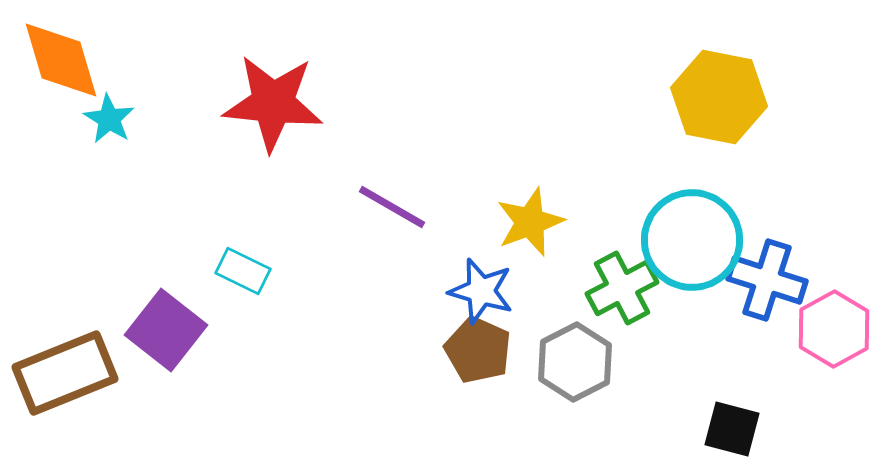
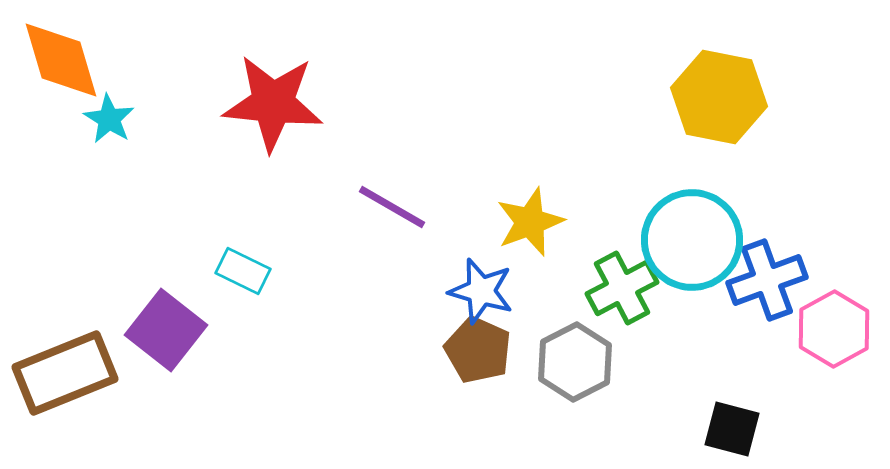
blue cross: rotated 38 degrees counterclockwise
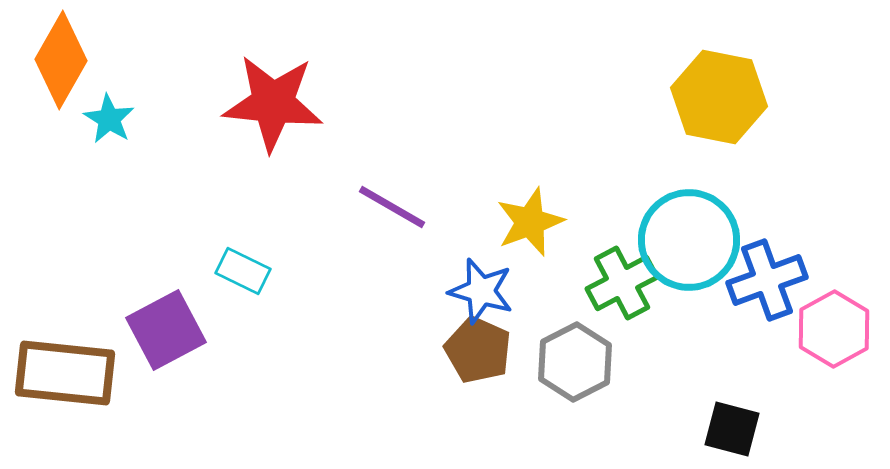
orange diamond: rotated 46 degrees clockwise
cyan circle: moved 3 px left
green cross: moved 5 px up
purple square: rotated 24 degrees clockwise
brown rectangle: rotated 28 degrees clockwise
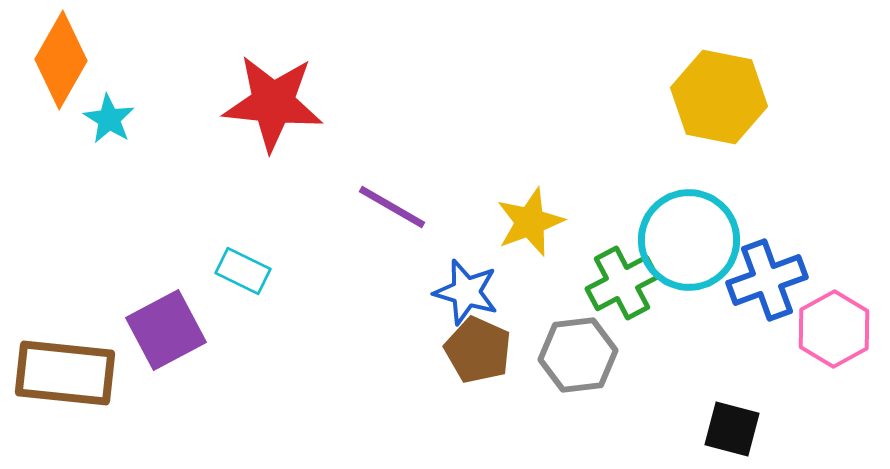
blue star: moved 15 px left, 1 px down
gray hexagon: moved 3 px right, 7 px up; rotated 20 degrees clockwise
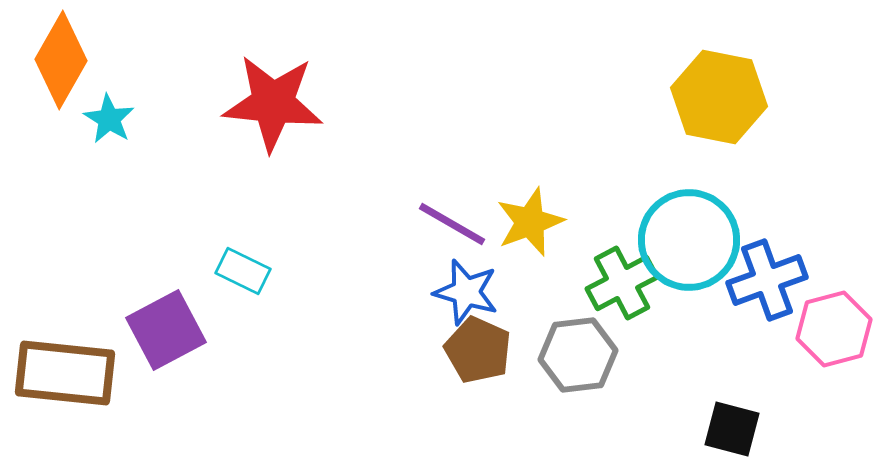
purple line: moved 60 px right, 17 px down
pink hexagon: rotated 14 degrees clockwise
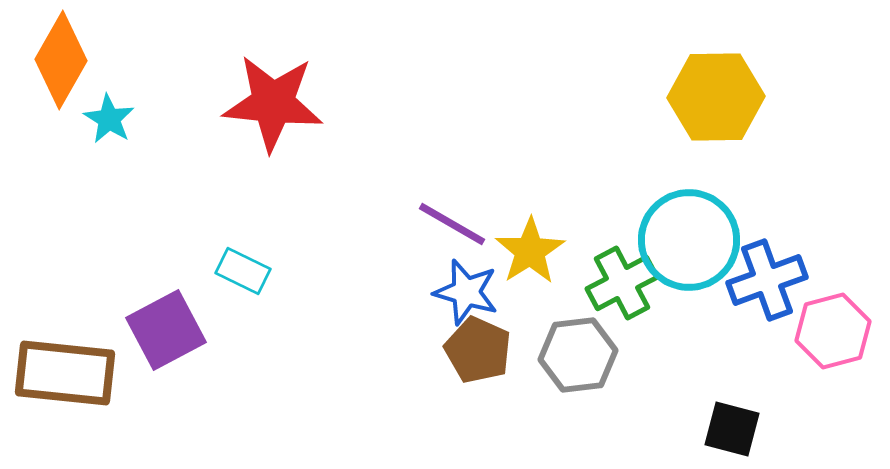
yellow hexagon: moved 3 px left; rotated 12 degrees counterclockwise
yellow star: moved 29 px down; rotated 12 degrees counterclockwise
pink hexagon: moved 1 px left, 2 px down
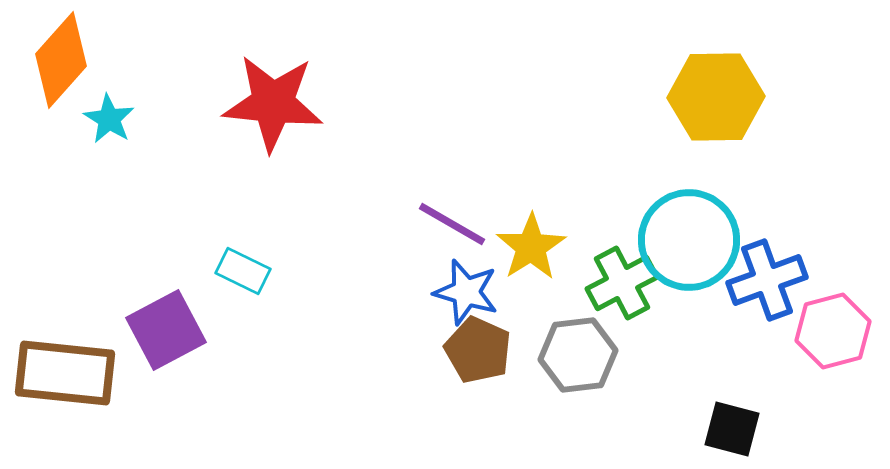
orange diamond: rotated 12 degrees clockwise
yellow star: moved 1 px right, 4 px up
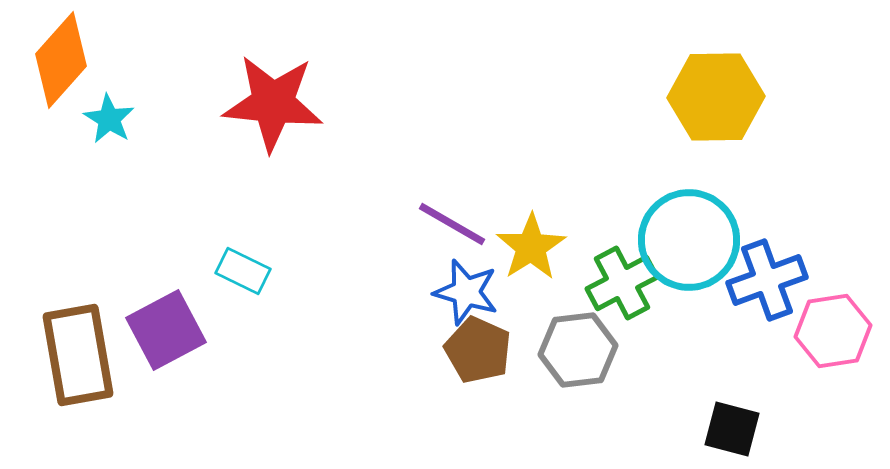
pink hexagon: rotated 6 degrees clockwise
gray hexagon: moved 5 px up
brown rectangle: moved 13 px right, 18 px up; rotated 74 degrees clockwise
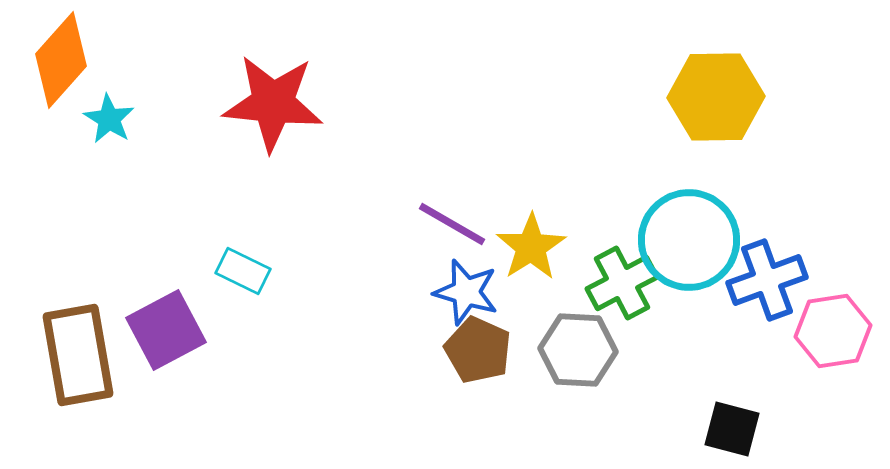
gray hexagon: rotated 10 degrees clockwise
